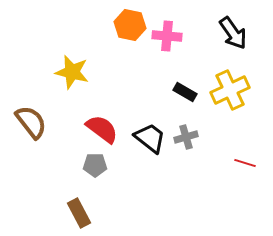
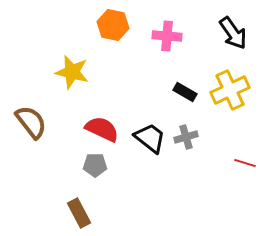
orange hexagon: moved 17 px left
red semicircle: rotated 12 degrees counterclockwise
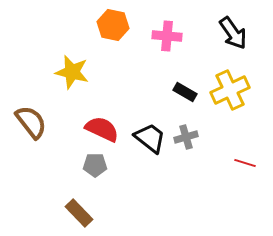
brown rectangle: rotated 16 degrees counterclockwise
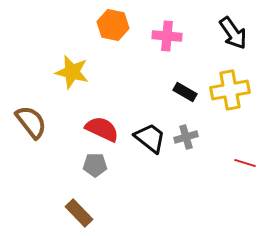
yellow cross: rotated 15 degrees clockwise
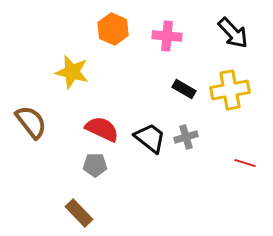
orange hexagon: moved 4 px down; rotated 12 degrees clockwise
black arrow: rotated 8 degrees counterclockwise
black rectangle: moved 1 px left, 3 px up
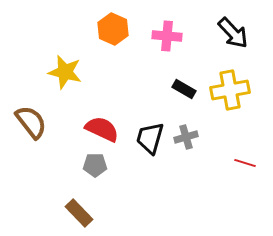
yellow star: moved 7 px left
black trapezoid: rotated 112 degrees counterclockwise
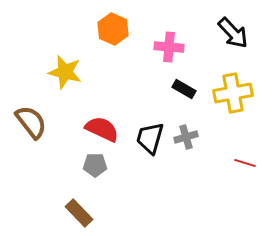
pink cross: moved 2 px right, 11 px down
yellow cross: moved 3 px right, 3 px down
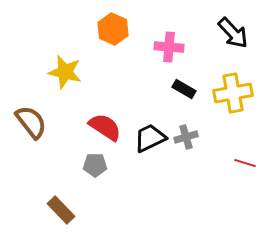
red semicircle: moved 3 px right, 2 px up; rotated 8 degrees clockwise
black trapezoid: rotated 48 degrees clockwise
brown rectangle: moved 18 px left, 3 px up
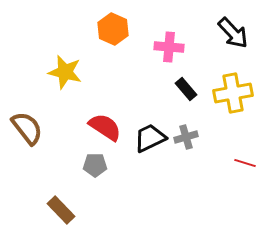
black rectangle: moved 2 px right; rotated 20 degrees clockwise
brown semicircle: moved 4 px left, 6 px down
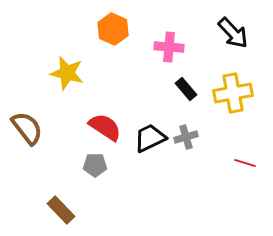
yellow star: moved 2 px right, 1 px down
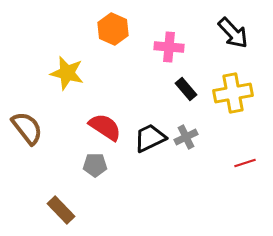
gray cross: rotated 10 degrees counterclockwise
red line: rotated 35 degrees counterclockwise
